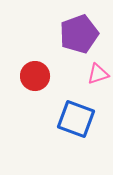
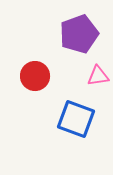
pink triangle: moved 2 px down; rotated 10 degrees clockwise
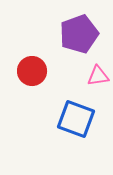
red circle: moved 3 px left, 5 px up
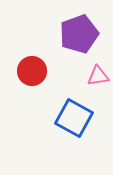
blue square: moved 2 px left, 1 px up; rotated 9 degrees clockwise
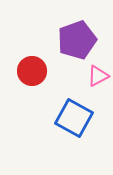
purple pentagon: moved 2 px left, 6 px down
pink triangle: rotated 20 degrees counterclockwise
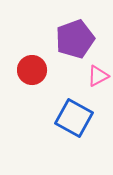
purple pentagon: moved 2 px left, 1 px up
red circle: moved 1 px up
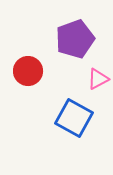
red circle: moved 4 px left, 1 px down
pink triangle: moved 3 px down
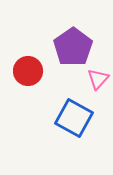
purple pentagon: moved 2 px left, 8 px down; rotated 15 degrees counterclockwise
pink triangle: rotated 20 degrees counterclockwise
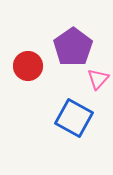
red circle: moved 5 px up
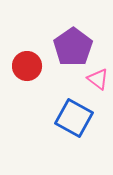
red circle: moved 1 px left
pink triangle: rotated 35 degrees counterclockwise
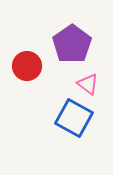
purple pentagon: moved 1 px left, 3 px up
pink triangle: moved 10 px left, 5 px down
